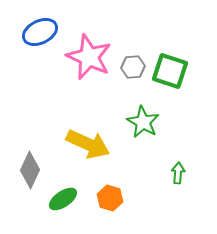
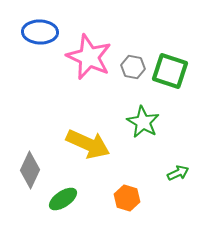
blue ellipse: rotated 28 degrees clockwise
gray hexagon: rotated 15 degrees clockwise
green arrow: rotated 60 degrees clockwise
orange hexagon: moved 17 px right
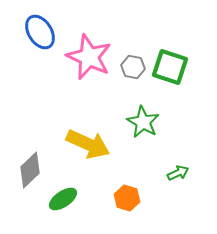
blue ellipse: rotated 56 degrees clockwise
green square: moved 4 px up
gray diamond: rotated 21 degrees clockwise
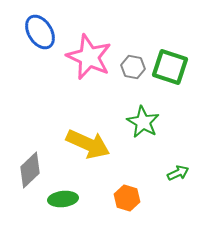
green ellipse: rotated 28 degrees clockwise
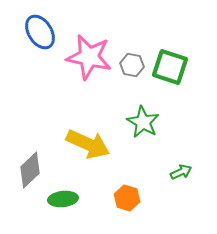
pink star: rotated 12 degrees counterclockwise
gray hexagon: moved 1 px left, 2 px up
green arrow: moved 3 px right, 1 px up
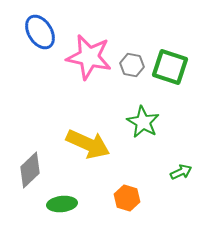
green ellipse: moved 1 px left, 5 px down
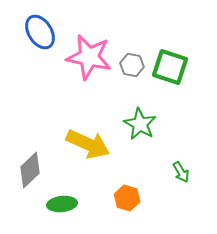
green star: moved 3 px left, 2 px down
green arrow: rotated 85 degrees clockwise
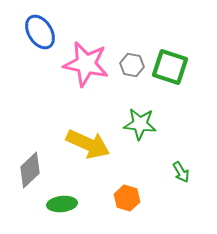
pink star: moved 3 px left, 7 px down
green star: rotated 24 degrees counterclockwise
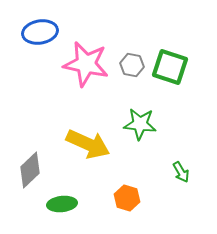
blue ellipse: rotated 68 degrees counterclockwise
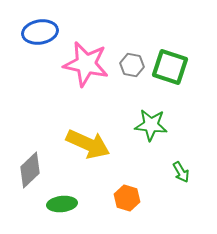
green star: moved 11 px right, 1 px down
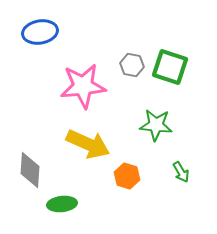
pink star: moved 3 px left, 22 px down; rotated 18 degrees counterclockwise
green star: moved 5 px right
gray diamond: rotated 42 degrees counterclockwise
orange hexagon: moved 22 px up
